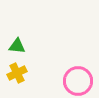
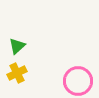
green triangle: rotated 48 degrees counterclockwise
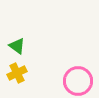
green triangle: rotated 42 degrees counterclockwise
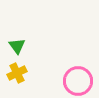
green triangle: rotated 18 degrees clockwise
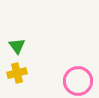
yellow cross: rotated 12 degrees clockwise
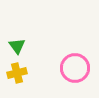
pink circle: moved 3 px left, 13 px up
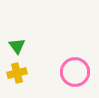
pink circle: moved 4 px down
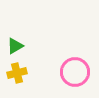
green triangle: moved 2 px left; rotated 36 degrees clockwise
